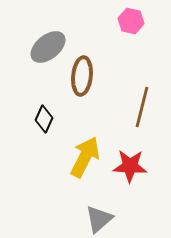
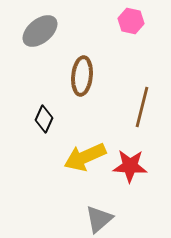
gray ellipse: moved 8 px left, 16 px up
yellow arrow: rotated 141 degrees counterclockwise
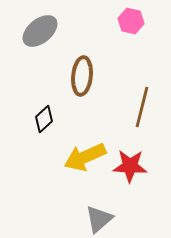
black diamond: rotated 24 degrees clockwise
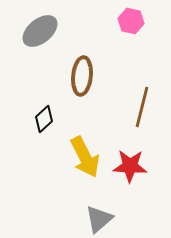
yellow arrow: rotated 93 degrees counterclockwise
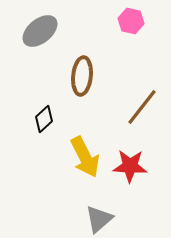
brown line: rotated 24 degrees clockwise
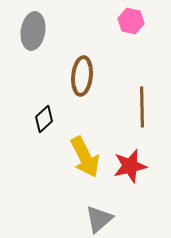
gray ellipse: moved 7 px left; rotated 42 degrees counterclockwise
brown line: rotated 39 degrees counterclockwise
red star: rotated 16 degrees counterclockwise
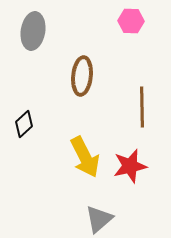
pink hexagon: rotated 10 degrees counterclockwise
black diamond: moved 20 px left, 5 px down
